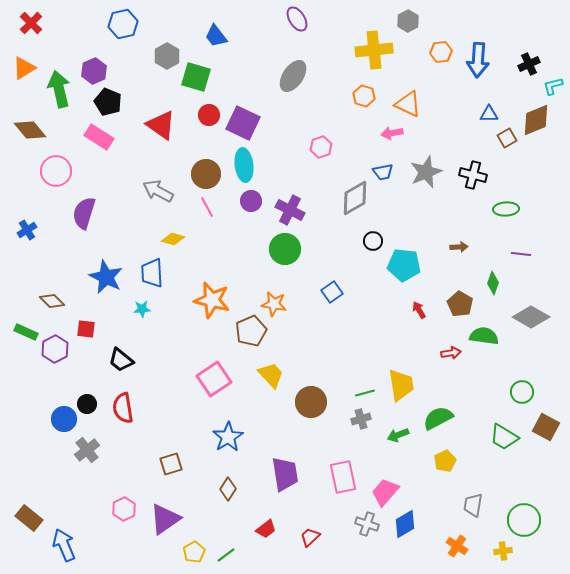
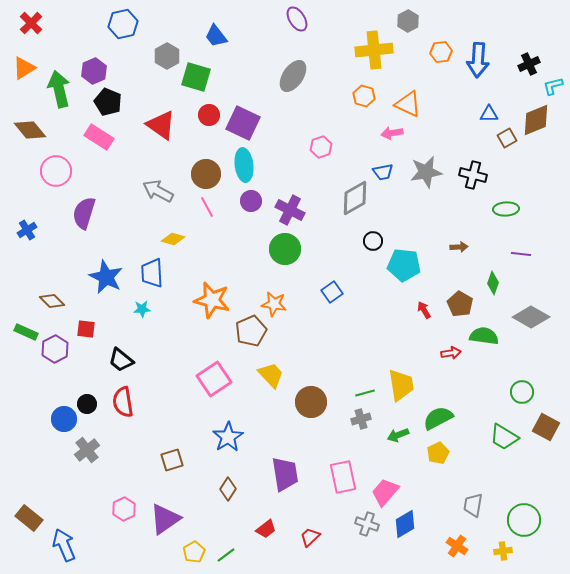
gray star at (426, 172): rotated 12 degrees clockwise
red arrow at (419, 310): moved 5 px right
red semicircle at (123, 408): moved 6 px up
yellow pentagon at (445, 461): moved 7 px left, 8 px up
brown square at (171, 464): moved 1 px right, 4 px up
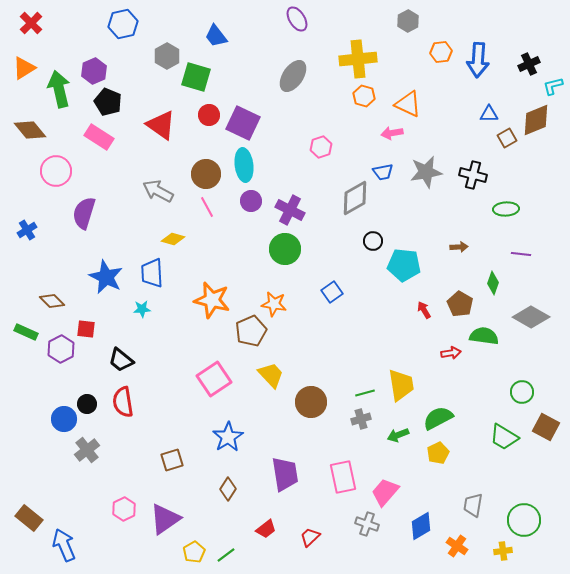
yellow cross at (374, 50): moved 16 px left, 9 px down
purple hexagon at (55, 349): moved 6 px right
blue diamond at (405, 524): moved 16 px right, 2 px down
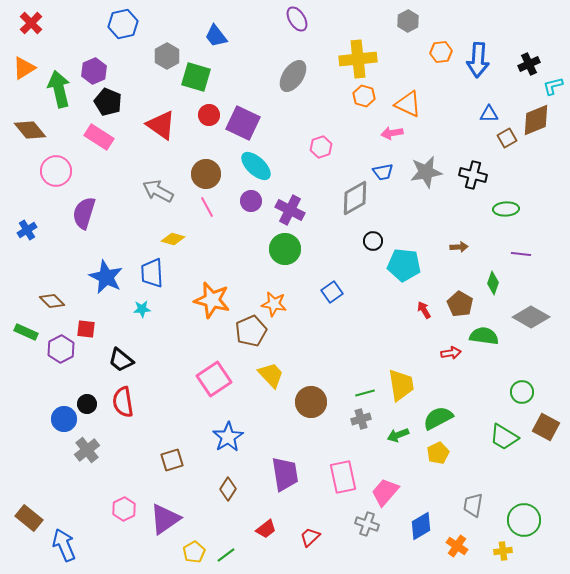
cyan ellipse at (244, 165): moved 12 px right, 1 px down; rotated 40 degrees counterclockwise
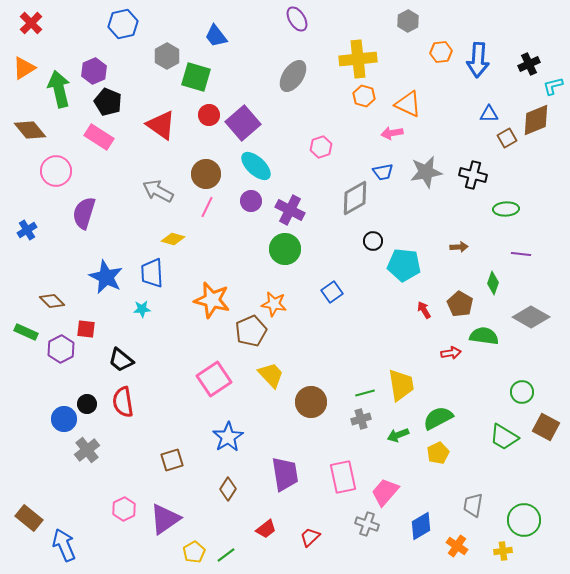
purple square at (243, 123): rotated 24 degrees clockwise
pink line at (207, 207): rotated 55 degrees clockwise
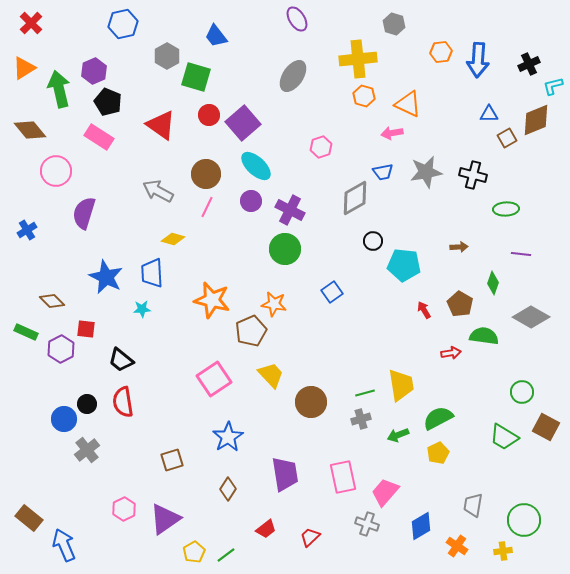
gray hexagon at (408, 21): moved 14 px left, 3 px down; rotated 15 degrees counterclockwise
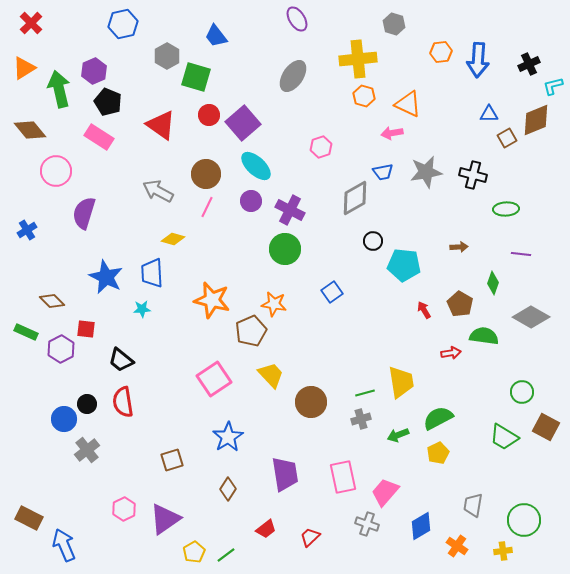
yellow trapezoid at (401, 385): moved 3 px up
brown rectangle at (29, 518): rotated 12 degrees counterclockwise
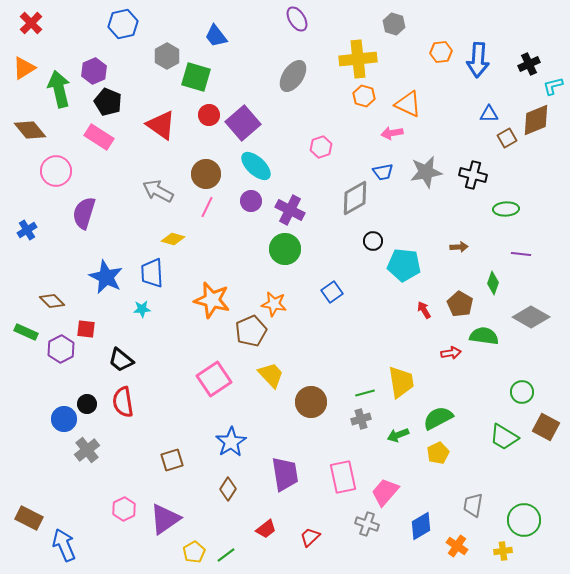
blue star at (228, 437): moved 3 px right, 5 px down
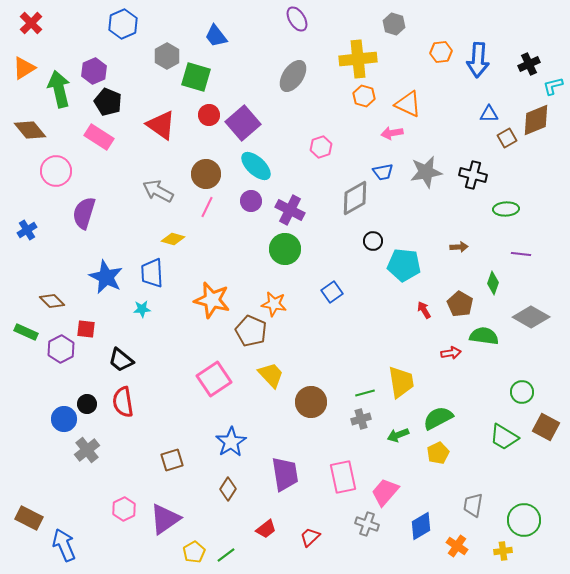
blue hexagon at (123, 24): rotated 12 degrees counterclockwise
brown pentagon at (251, 331): rotated 24 degrees counterclockwise
